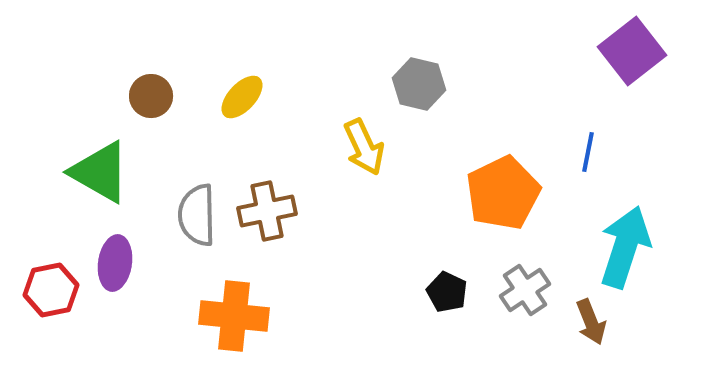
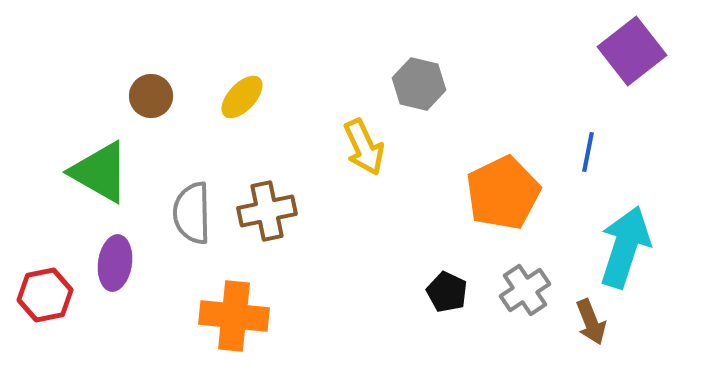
gray semicircle: moved 5 px left, 2 px up
red hexagon: moved 6 px left, 5 px down
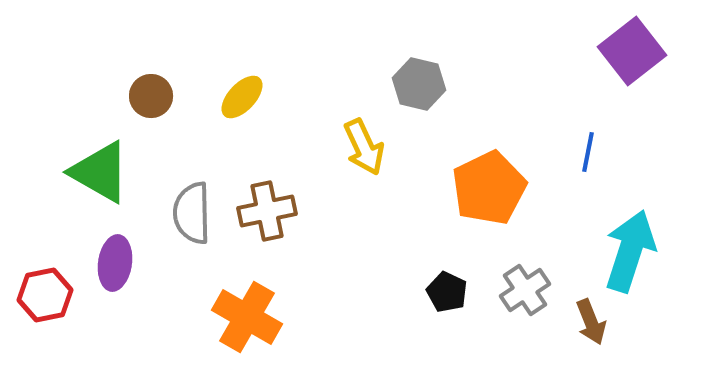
orange pentagon: moved 14 px left, 5 px up
cyan arrow: moved 5 px right, 4 px down
orange cross: moved 13 px right, 1 px down; rotated 24 degrees clockwise
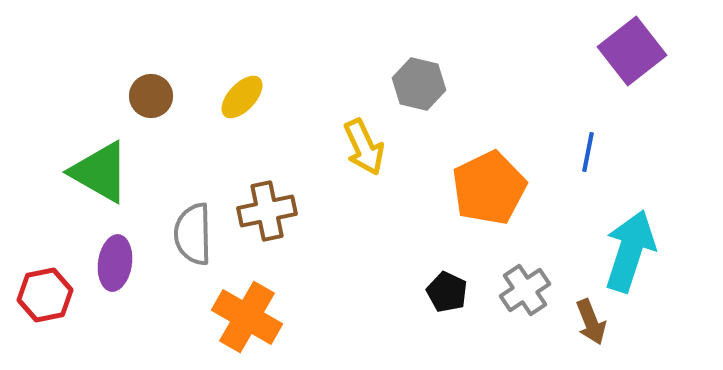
gray semicircle: moved 1 px right, 21 px down
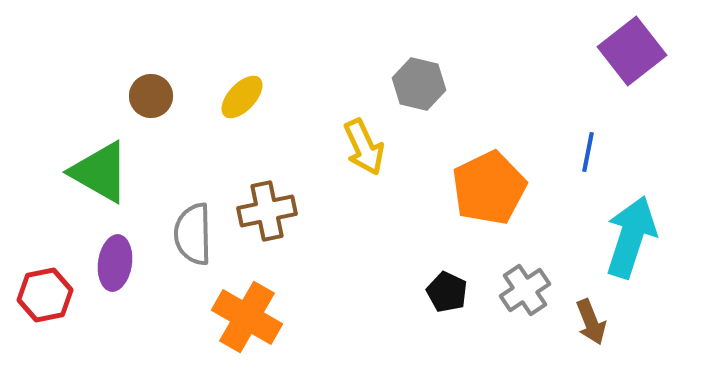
cyan arrow: moved 1 px right, 14 px up
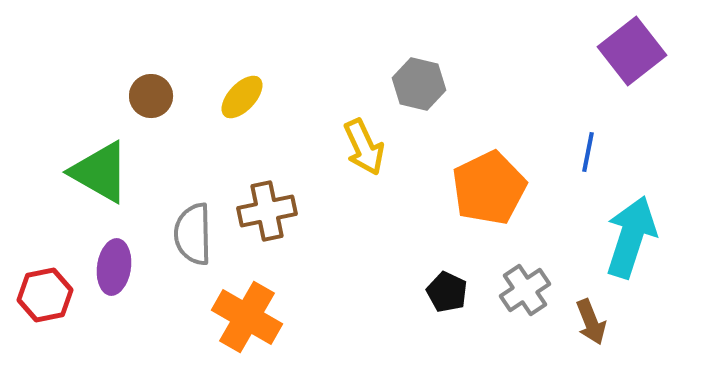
purple ellipse: moved 1 px left, 4 px down
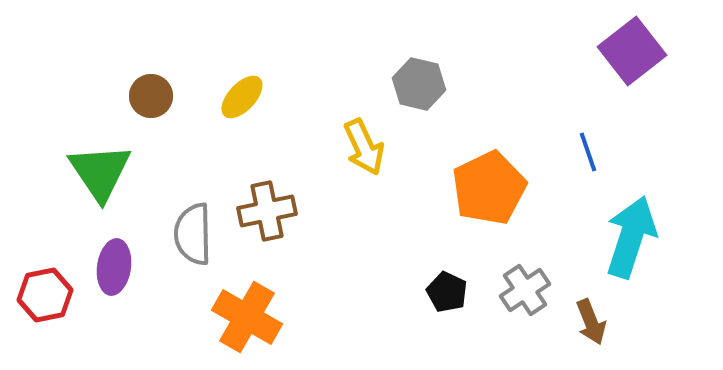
blue line: rotated 30 degrees counterclockwise
green triangle: rotated 26 degrees clockwise
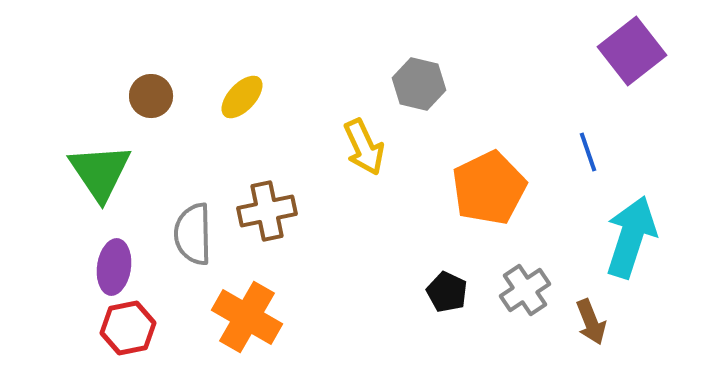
red hexagon: moved 83 px right, 33 px down
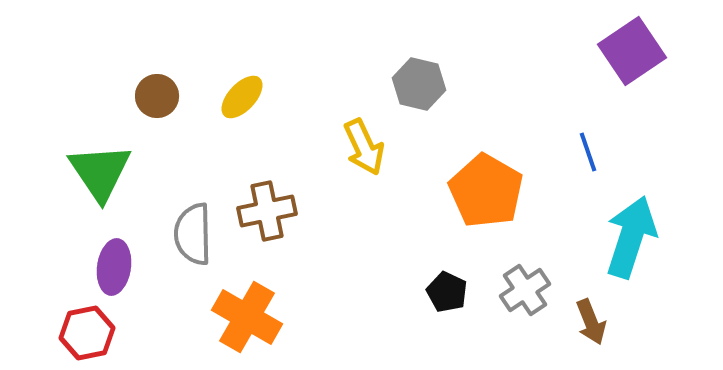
purple square: rotated 4 degrees clockwise
brown circle: moved 6 px right
orange pentagon: moved 3 px left, 3 px down; rotated 16 degrees counterclockwise
red hexagon: moved 41 px left, 5 px down
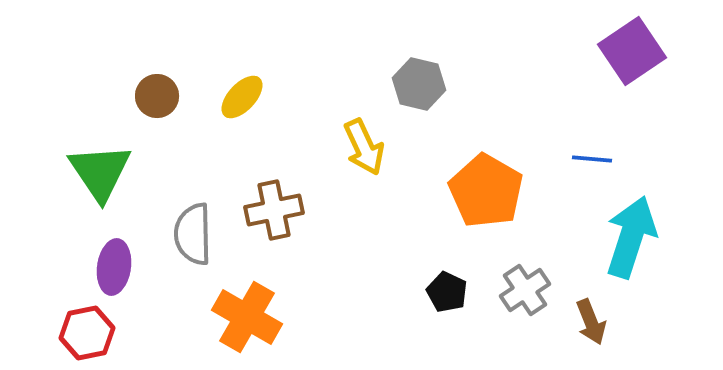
blue line: moved 4 px right, 7 px down; rotated 66 degrees counterclockwise
brown cross: moved 7 px right, 1 px up
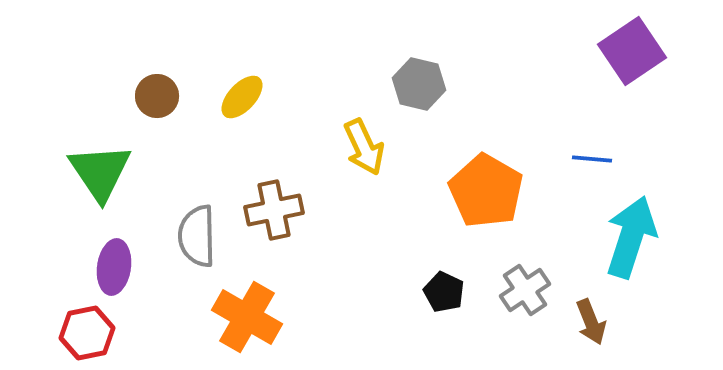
gray semicircle: moved 4 px right, 2 px down
black pentagon: moved 3 px left
